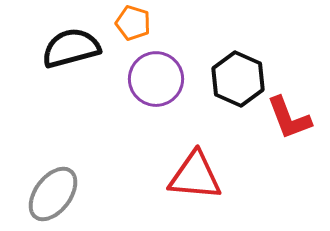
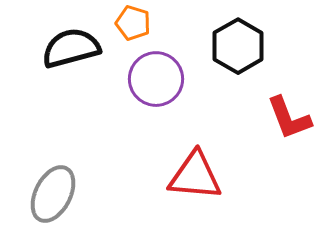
black hexagon: moved 33 px up; rotated 6 degrees clockwise
gray ellipse: rotated 10 degrees counterclockwise
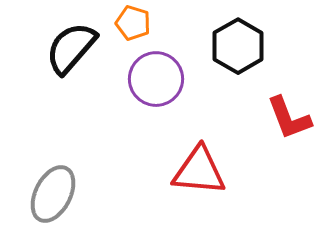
black semicircle: rotated 34 degrees counterclockwise
red triangle: moved 4 px right, 5 px up
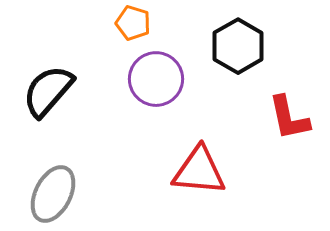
black semicircle: moved 23 px left, 43 px down
red L-shape: rotated 9 degrees clockwise
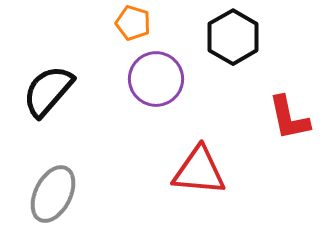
black hexagon: moved 5 px left, 9 px up
